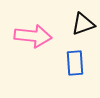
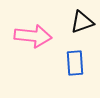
black triangle: moved 1 px left, 2 px up
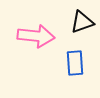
pink arrow: moved 3 px right
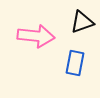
blue rectangle: rotated 15 degrees clockwise
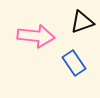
blue rectangle: moved 1 px left; rotated 45 degrees counterclockwise
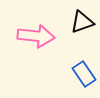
blue rectangle: moved 10 px right, 11 px down
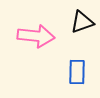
blue rectangle: moved 7 px left, 2 px up; rotated 35 degrees clockwise
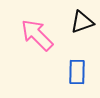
pink arrow: moved 1 px right, 1 px up; rotated 141 degrees counterclockwise
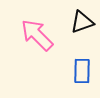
blue rectangle: moved 5 px right, 1 px up
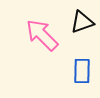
pink arrow: moved 5 px right
